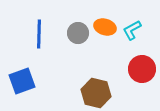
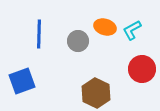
gray circle: moved 8 px down
brown hexagon: rotated 12 degrees clockwise
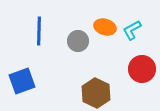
blue line: moved 3 px up
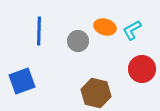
brown hexagon: rotated 12 degrees counterclockwise
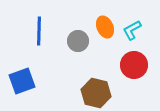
orange ellipse: rotated 50 degrees clockwise
red circle: moved 8 px left, 4 px up
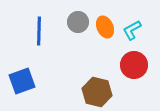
gray circle: moved 19 px up
brown hexagon: moved 1 px right, 1 px up
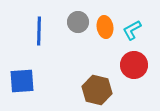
orange ellipse: rotated 15 degrees clockwise
blue square: rotated 16 degrees clockwise
brown hexagon: moved 2 px up
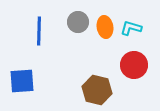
cyan L-shape: moved 1 px left, 2 px up; rotated 45 degrees clockwise
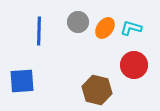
orange ellipse: moved 1 px down; rotated 45 degrees clockwise
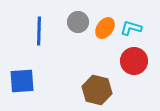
red circle: moved 4 px up
